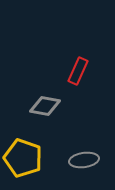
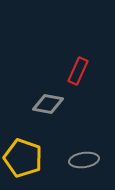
gray diamond: moved 3 px right, 2 px up
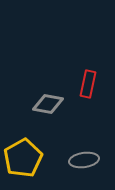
red rectangle: moved 10 px right, 13 px down; rotated 12 degrees counterclockwise
yellow pentagon: rotated 24 degrees clockwise
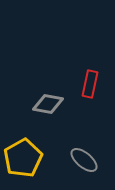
red rectangle: moved 2 px right
gray ellipse: rotated 48 degrees clockwise
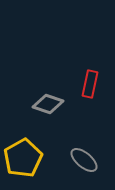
gray diamond: rotated 8 degrees clockwise
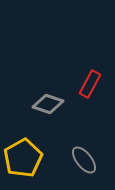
red rectangle: rotated 16 degrees clockwise
gray ellipse: rotated 12 degrees clockwise
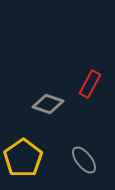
yellow pentagon: rotated 6 degrees counterclockwise
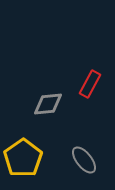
gray diamond: rotated 24 degrees counterclockwise
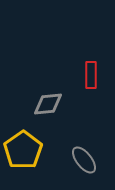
red rectangle: moved 1 px right, 9 px up; rotated 28 degrees counterclockwise
yellow pentagon: moved 8 px up
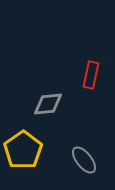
red rectangle: rotated 12 degrees clockwise
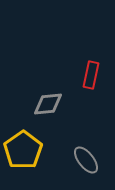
gray ellipse: moved 2 px right
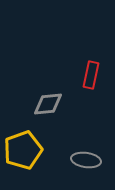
yellow pentagon: rotated 15 degrees clockwise
gray ellipse: rotated 44 degrees counterclockwise
